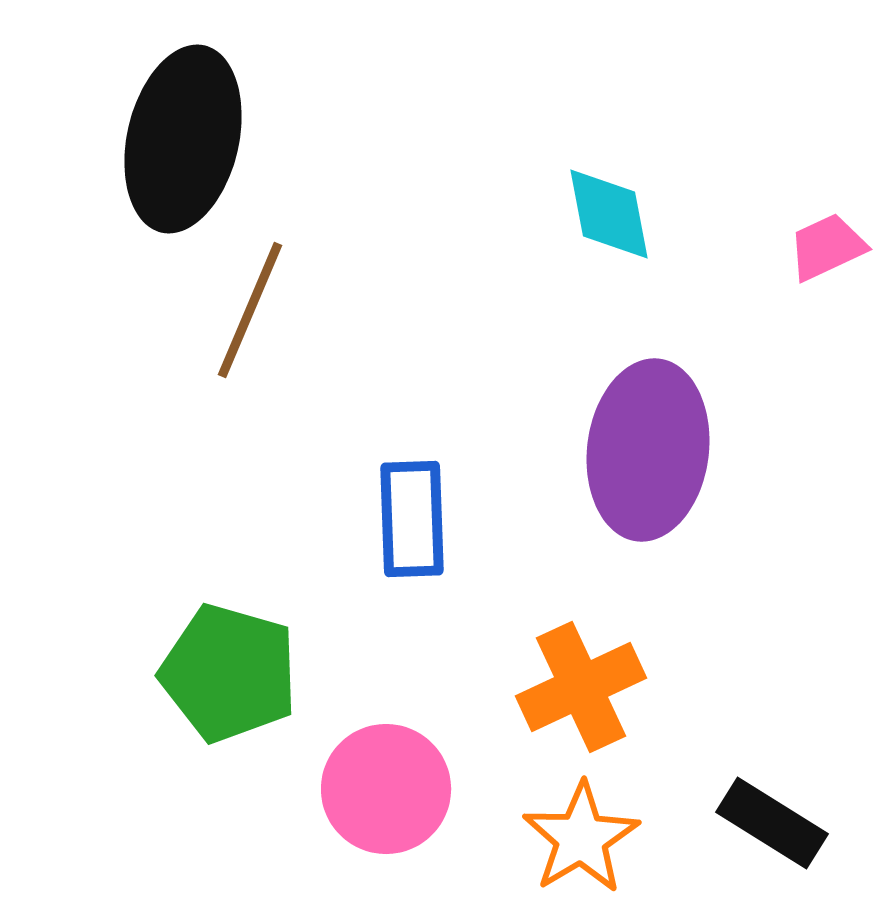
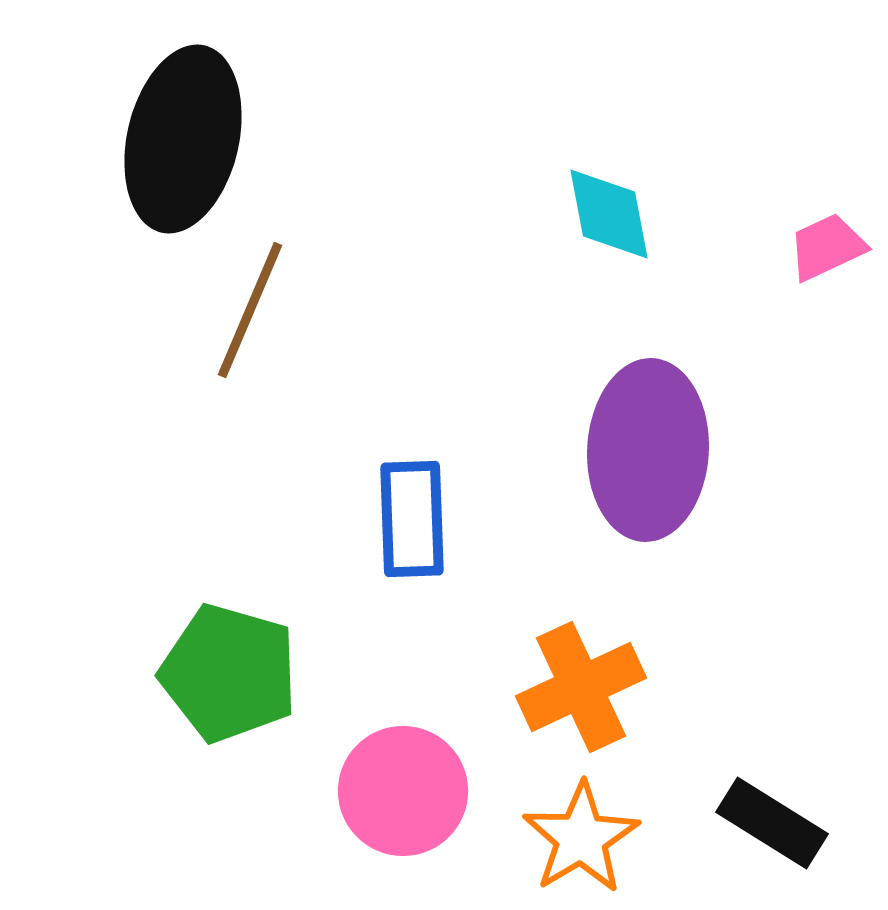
purple ellipse: rotated 4 degrees counterclockwise
pink circle: moved 17 px right, 2 px down
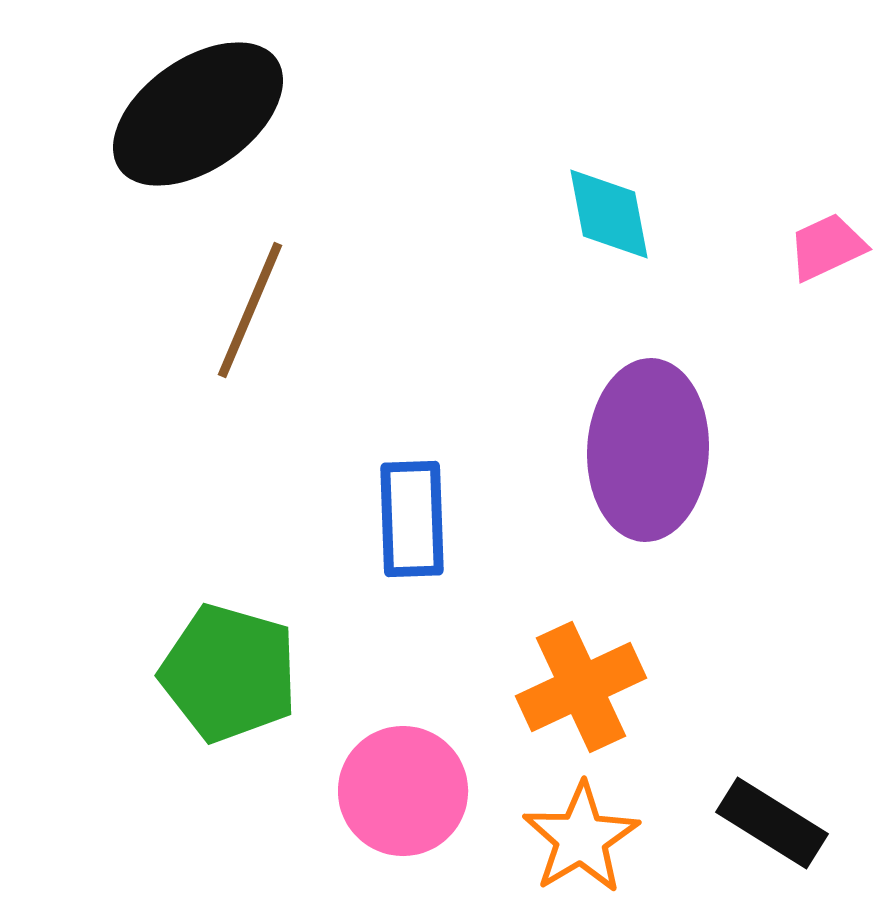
black ellipse: moved 15 px right, 25 px up; rotated 42 degrees clockwise
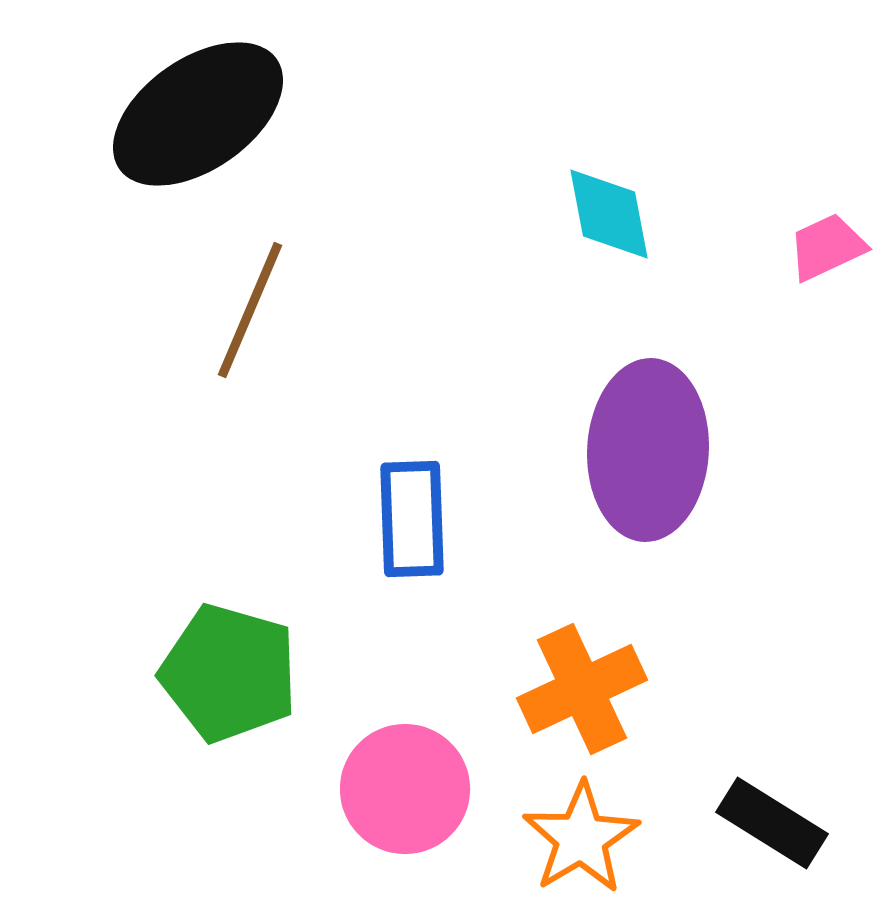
orange cross: moved 1 px right, 2 px down
pink circle: moved 2 px right, 2 px up
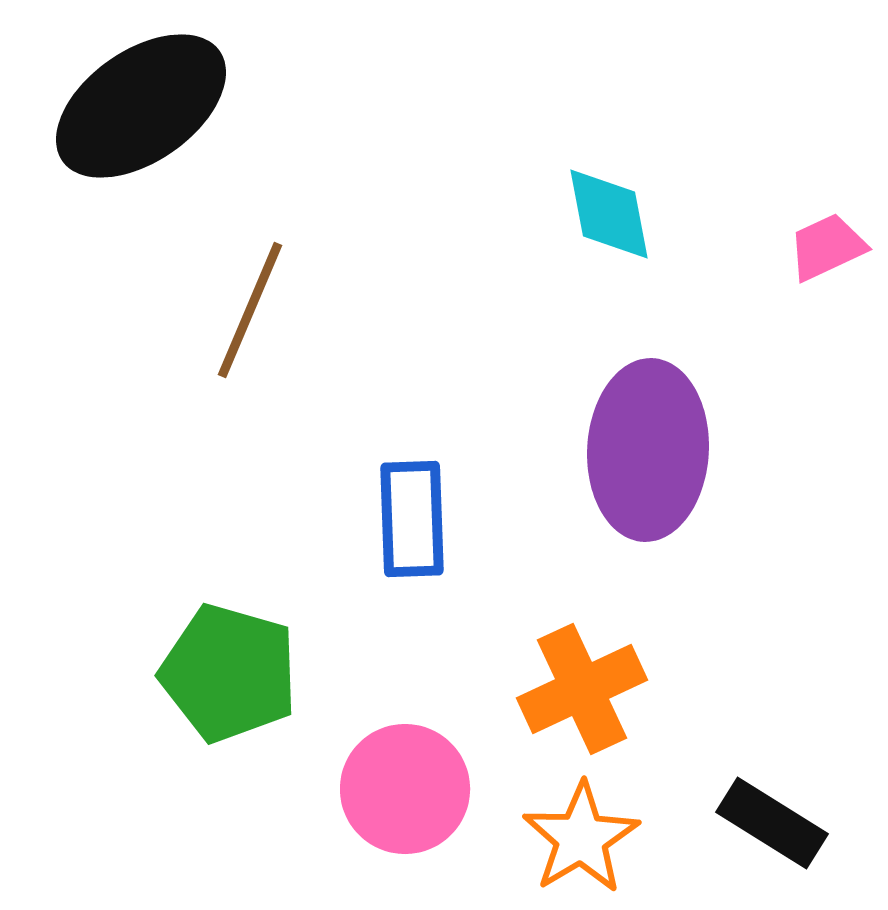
black ellipse: moved 57 px left, 8 px up
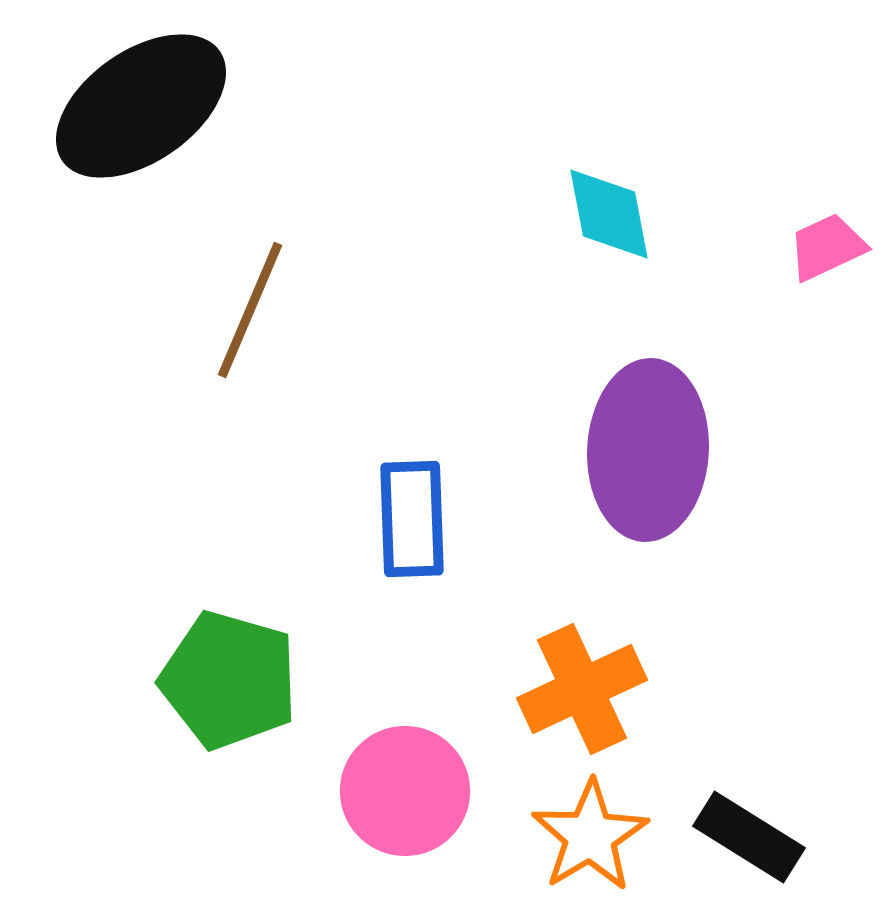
green pentagon: moved 7 px down
pink circle: moved 2 px down
black rectangle: moved 23 px left, 14 px down
orange star: moved 9 px right, 2 px up
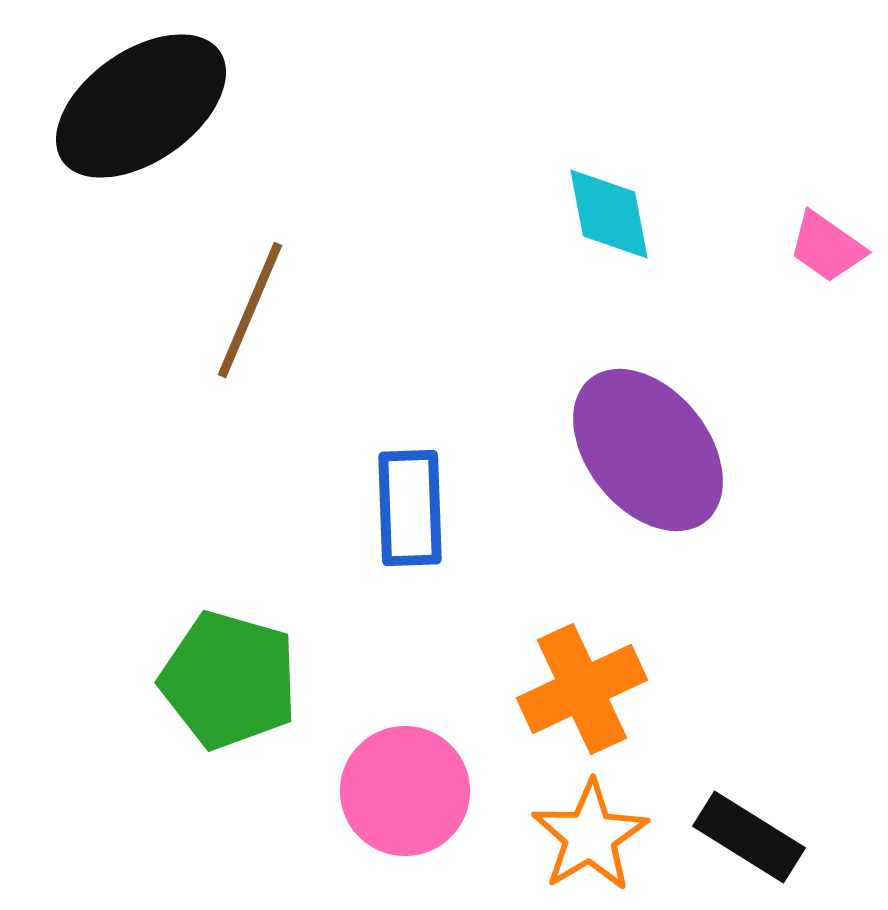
pink trapezoid: rotated 120 degrees counterclockwise
purple ellipse: rotated 42 degrees counterclockwise
blue rectangle: moved 2 px left, 11 px up
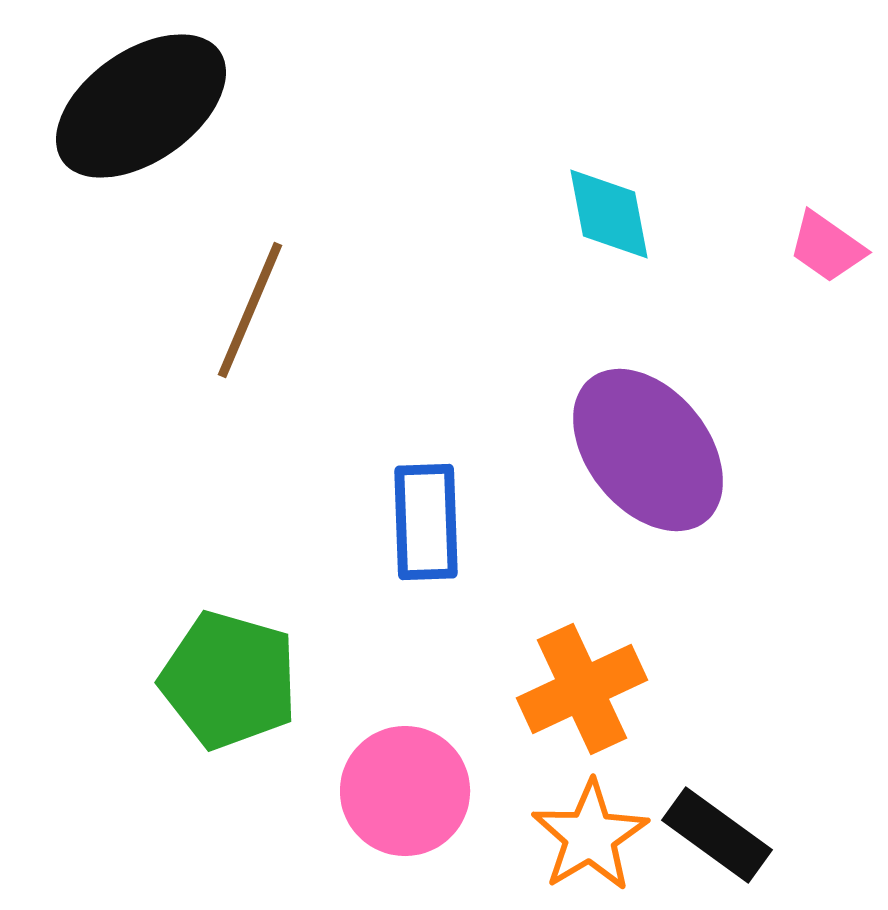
blue rectangle: moved 16 px right, 14 px down
black rectangle: moved 32 px left, 2 px up; rotated 4 degrees clockwise
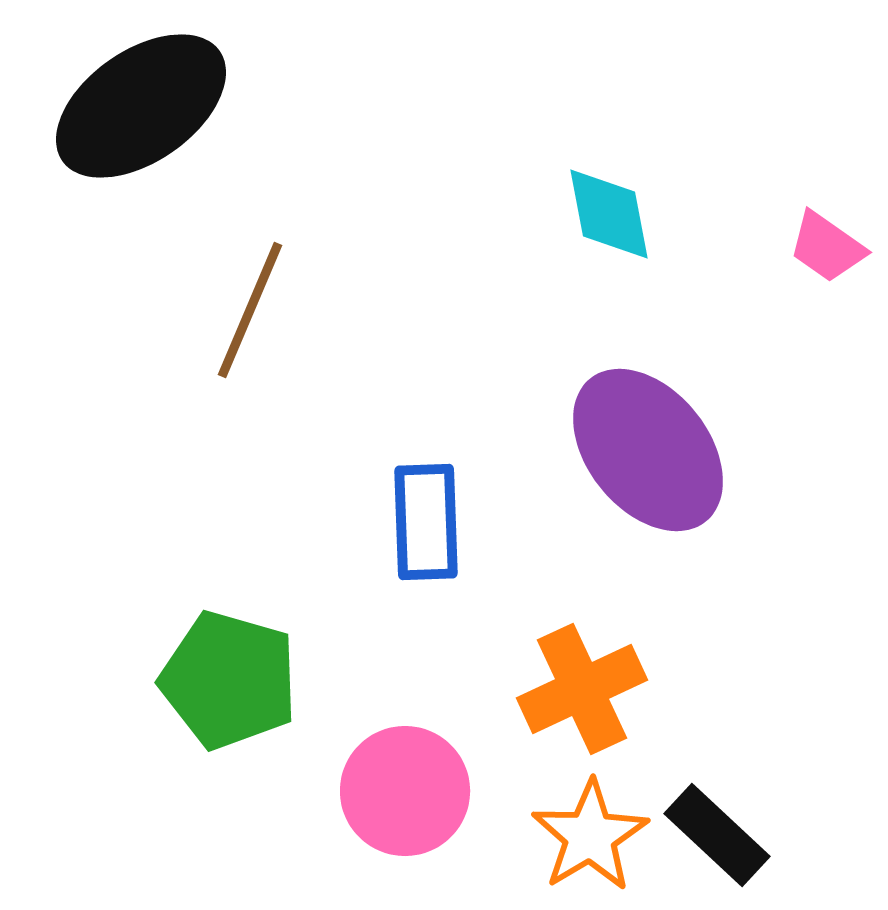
black rectangle: rotated 7 degrees clockwise
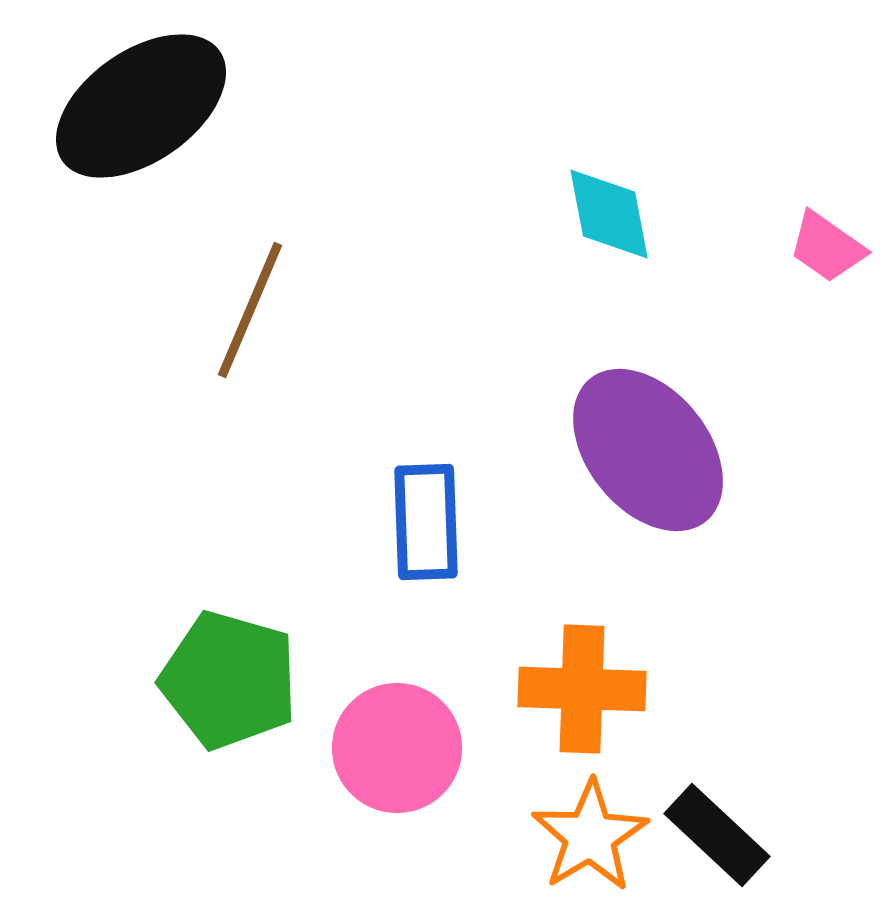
orange cross: rotated 27 degrees clockwise
pink circle: moved 8 px left, 43 px up
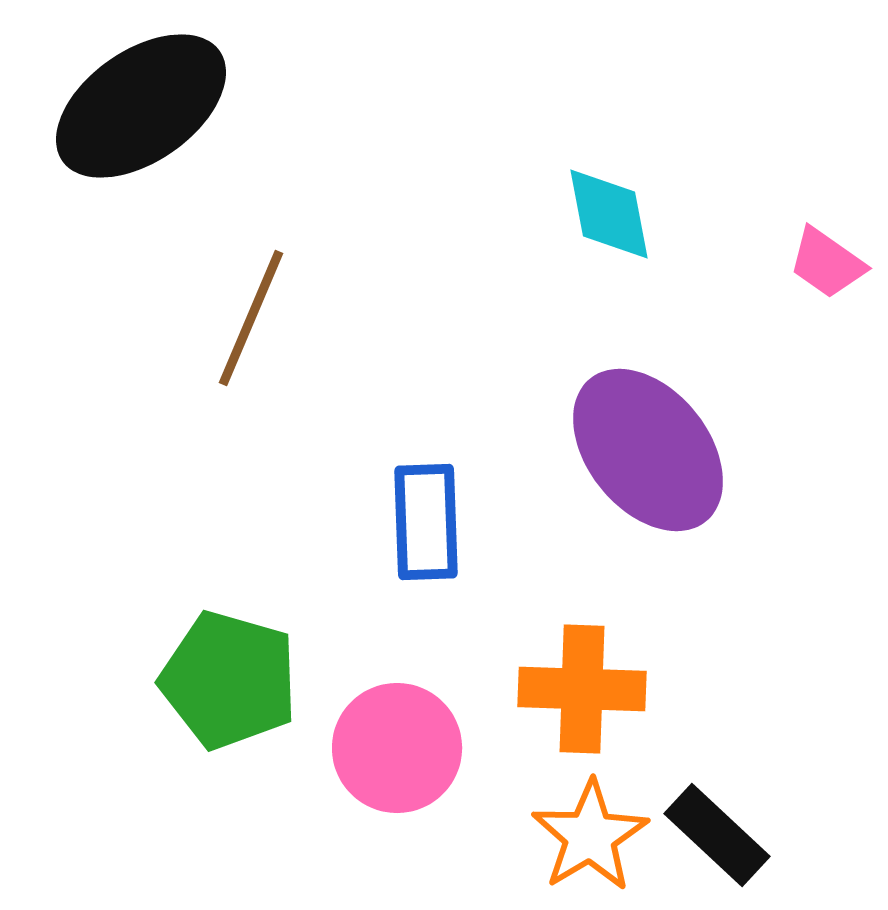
pink trapezoid: moved 16 px down
brown line: moved 1 px right, 8 px down
